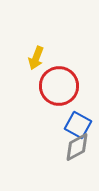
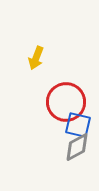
red circle: moved 7 px right, 16 px down
blue square: rotated 16 degrees counterclockwise
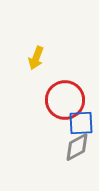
red circle: moved 1 px left, 2 px up
blue square: moved 3 px right, 2 px up; rotated 16 degrees counterclockwise
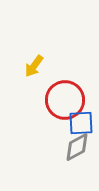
yellow arrow: moved 2 px left, 8 px down; rotated 15 degrees clockwise
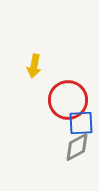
yellow arrow: rotated 25 degrees counterclockwise
red circle: moved 3 px right
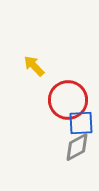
yellow arrow: rotated 125 degrees clockwise
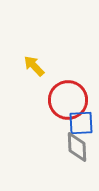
gray diamond: rotated 64 degrees counterclockwise
